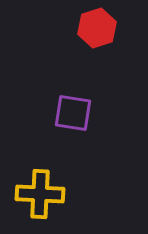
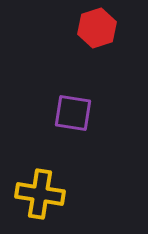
yellow cross: rotated 6 degrees clockwise
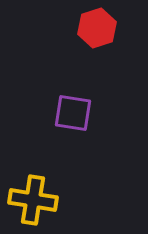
yellow cross: moved 7 px left, 6 px down
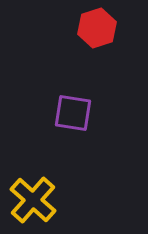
yellow cross: rotated 33 degrees clockwise
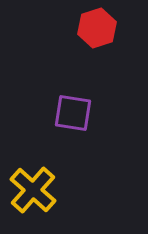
yellow cross: moved 10 px up
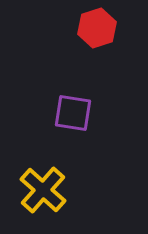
yellow cross: moved 10 px right
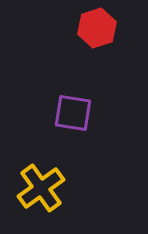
yellow cross: moved 2 px left, 2 px up; rotated 12 degrees clockwise
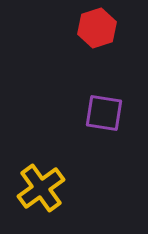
purple square: moved 31 px right
